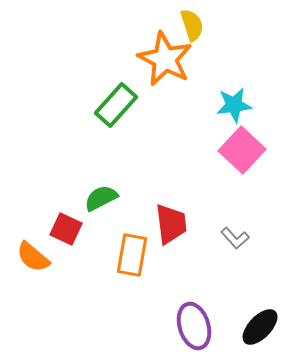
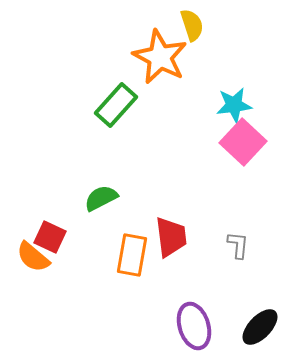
orange star: moved 5 px left, 2 px up
pink square: moved 1 px right, 8 px up
red trapezoid: moved 13 px down
red square: moved 16 px left, 8 px down
gray L-shape: moved 3 px right, 7 px down; rotated 132 degrees counterclockwise
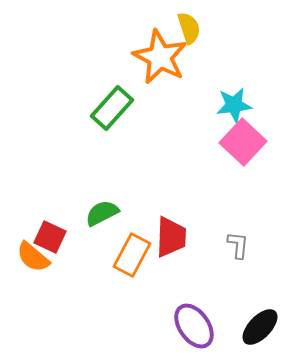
yellow semicircle: moved 3 px left, 3 px down
green rectangle: moved 4 px left, 3 px down
green semicircle: moved 1 px right, 15 px down
red trapezoid: rotated 9 degrees clockwise
orange rectangle: rotated 18 degrees clockwise
purple ellipse: rotated 18 degrees counterclockwise
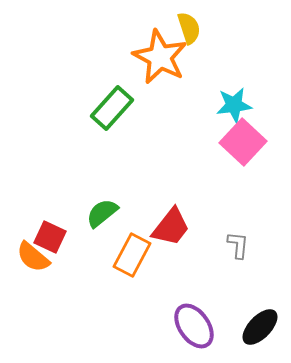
green semicircle: rotated 12 degrees counterclockwise
red trapezoid: moved 10 px up; rotated 36 degrees clockwise
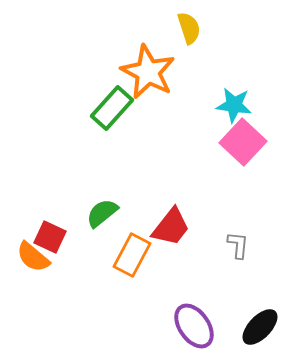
orange star: moved 12 px left, 15 px down
cyan star: rotated 15 degrees clockwise
